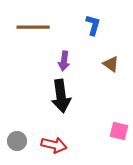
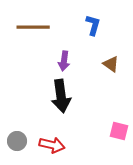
red arrow: moved 2 px left
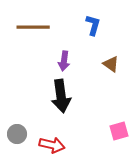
pink square: rotated 30 degrees counterclockwise
gray circle: moved 7 px up
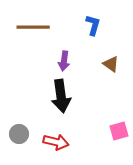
gray circle: moved 2 px right
red arrow: moved 4 px right, 3 px up
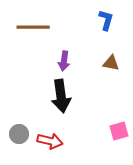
blue L-shape: moved 13 px right, 5 px up
brown triangle: moved 1 px up; rotated 24 degrees counterclockwise
red arrow: moved 6 px left, 1 px up
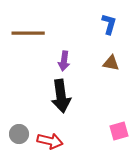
blue L-shape: moved 3 px right, 4 px down
brown line: moved 5 px left, 6 px down
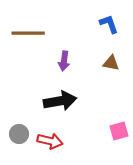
blue L-shape: rotated 35 degrees counterclockwise
black arrow: moved 1 px left, 5 px down; rotated 92 degrees counterclockwise
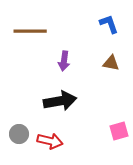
brown line: moved 2 px right, 2 px up
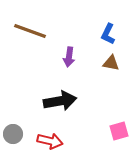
blue L-shape: moved 1 px left, 10 px down; rotated 135 degrees counterclockwise
brown line: rotated 20 degrees clockwise
purple arrow: moved 5 px right, 4 px up
gray circle: moved 6 px left
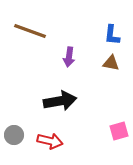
blue L-shape: moved 4 px right, 1 px down; rotated 20 degrees counterclockwise
gray circle: moved 1 px right, 1 px down
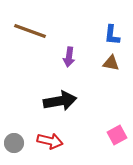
pink square: moved 2 px left, 4 px down; rotated 12 degrees counterclockwise
gray circle: moved 8 px down
